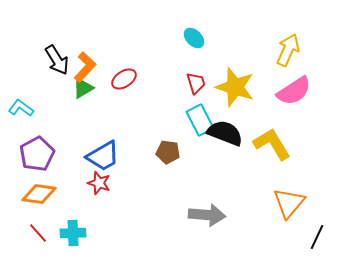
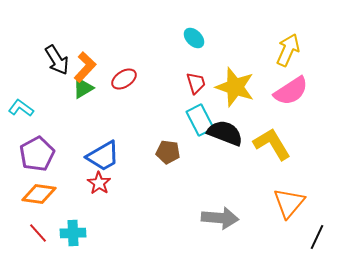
pink semicircle: moved 3 px left
red star: rotated 15 degrees clockwise
gray arrow: moved 13 px right, 3 px down
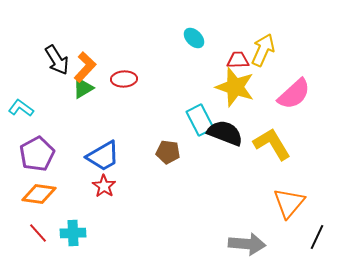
yellow arrow: moved 25 px left
red ellipse: rotated 30 degrees clockwise
red trapezoid: moved 42 px right, 23 px up; rotated 75 degrees counterclockwise
pink semicircle: moved 3 px right, 3 px down; rotated 9 degrees counterclockwise
red star: moved 5 px right, 3 px down
gray arrow: moved 27 px right, 26 px down
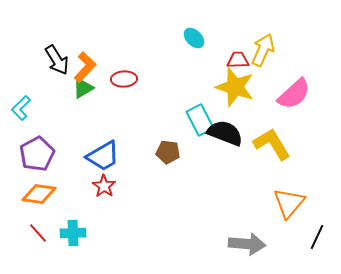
cyan L-shape: rotated 80 degrees counterclockwise
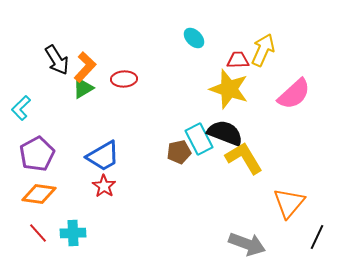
yellow star: moved 6 px left, 2 px down
cyan rectangle: moved 1 px left, 19 px down
yellow L-shape: moved 28 px left, 14 px down
brown pentagon: moved 11 px right; rotated 20 degrees counterclockwise
gray arrow: rotated 15 degrees clockwise
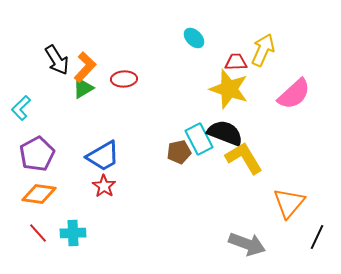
red trapezoid: moved 2 px left, 2 px down
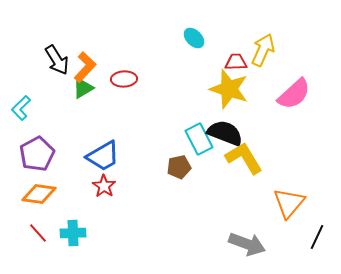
brown pentagon: moved 15 px down
